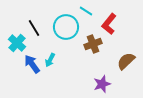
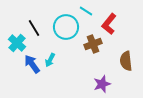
brown semicircle: rotated 54 degrees counterclockwise
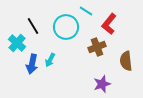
black line: moved 1 px left, 2 px up
brown cross: moved 4 px right, 3 px down
blue arrow: rotated 132 degrees counterclockwise
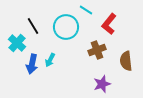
cyan line: moved 1 px up
brown cross: moved 3 px down
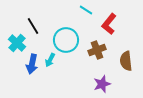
cyan circle: moved 13 px down
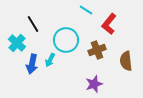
black line: moved 2 px up
purple star: moved 8 px left
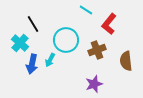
cyan cross: moved 3 px right
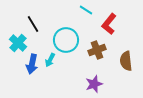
cyan cross: moved 2 px left
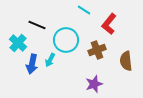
cyan line: moved 2 px left
black line: moved 4 px right, 1 px down; rotated 36 degrees counterclockwise
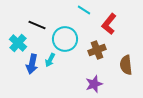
cyan circle: moved 1 px left, 1 px up
brown semicircle: moved 4 px down
